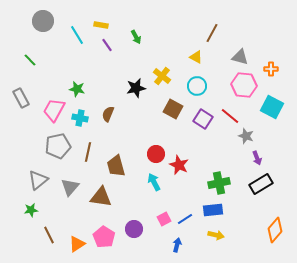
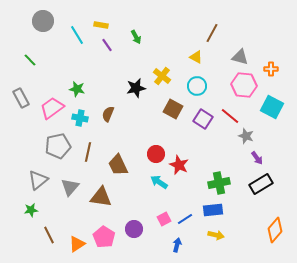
pink trapezoid at (54, 110): moved 2 px left, 2 px up; rotated 25 degrees clockwise
purple arrow at (257, 158): rotated 16 degrees counterclockwise
brown trapezoid at (116, 166): moved 2 px right, 1 px up; rotated 10 degrees counterclockwise
cyan arrow at (154, 182): moved 5 px right; rotated 30 degrees counterclockwise
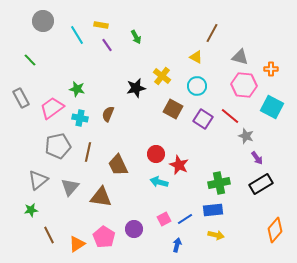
cyan arrow at (159, 182): rotated 18 degrees counterclockwise
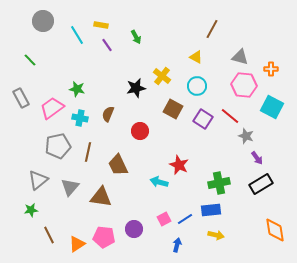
brown line at (212, 33): moved 4 px up
red circle at (156, 154): moved 16 px left, 23 px up
blue rectangle at (213, 210): moved 2 px left
orange diamond at (275, 230): rotated 50 degrees counterclockwise
pink pentagon at (104, 237): rotated 25 degrees counterclockwise
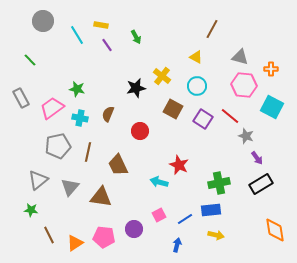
green star at (31, 210): rotated 16 degrees clockwise
pink square at (164, 219): moved 5 px left, 4 px up
orange triangle at (77, 244): moved 2 px left, 1 px up
